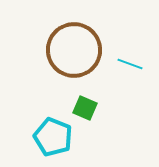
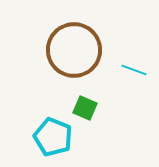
cyan line: moved 4 px right, 6 px down
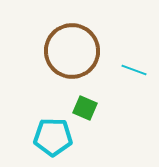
brown circle: moved 2 px left, 1 px down
cyan pentagon: rotated 21 degrees counterclockwise
